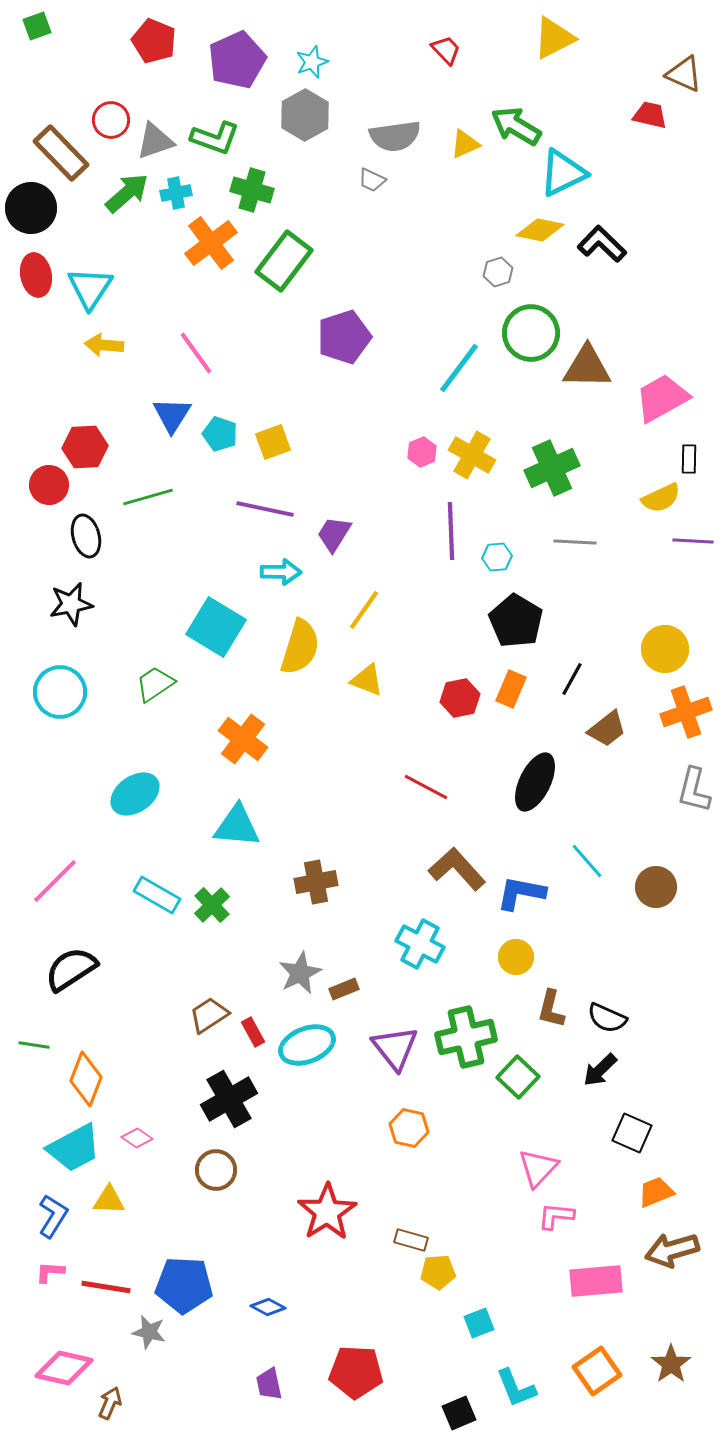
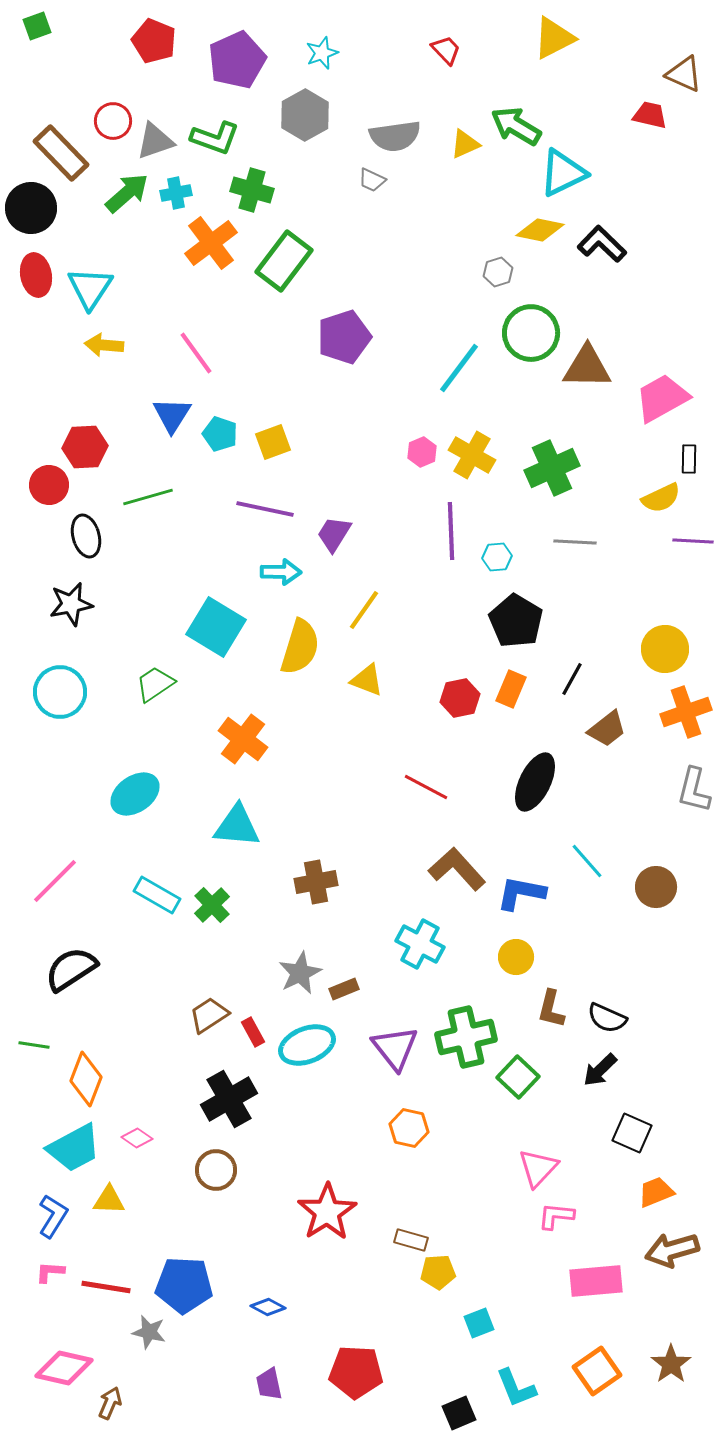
cyan star at (312, 62): moved 10 px right, 9 px up
red circle at (111, 120): moved 2 px right, 1 px down
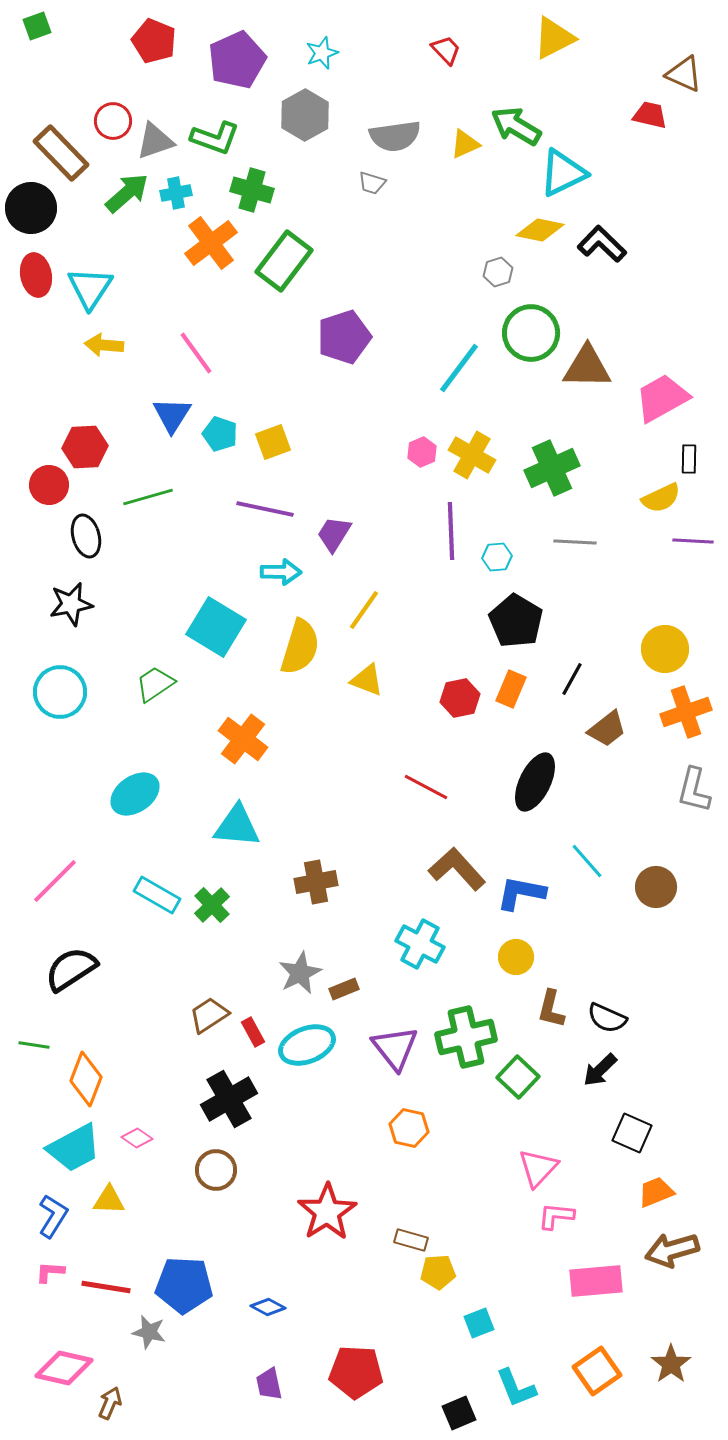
gray trapezoid at (372, 180): moved 3 px down; rotated 8 degrees counterclockwise
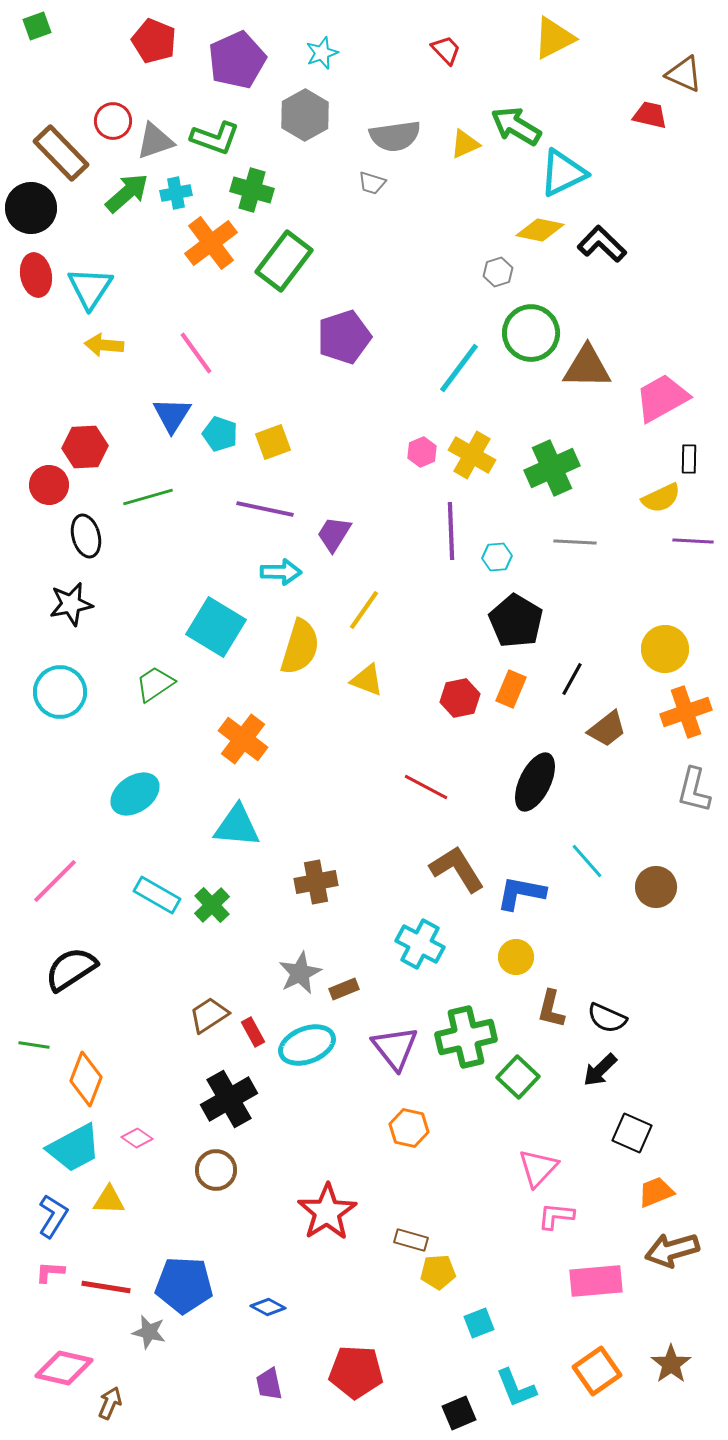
brown L-shape at (457, 869): rotated 10 degrees clockwise
